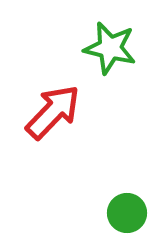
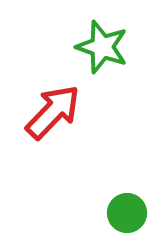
green star: moved 8 px left, 1 px up; rotated 6 degrees clockwise
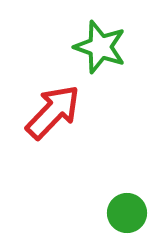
green star: moved 2 px left
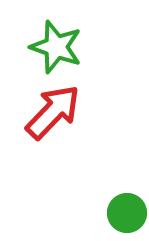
green star: moved 44 px left
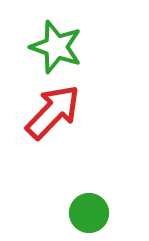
green circle: moved 38 px left
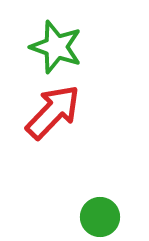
green circle: moved 11 px right, 4 px down
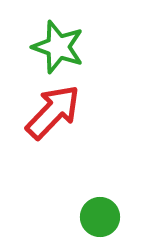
green star: moved 2 px right
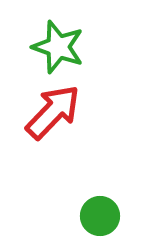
green circle: moved 1 px up
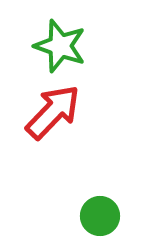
green star: moved 2 px right, 1 px up
